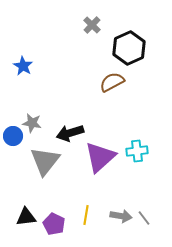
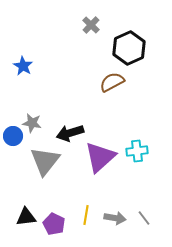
gray cross: moved 1 px left
gray arrow: moved 6 px left, 2 px down
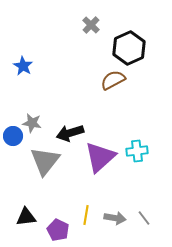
brown semicircle: moved 1 px right, 2 px up
purple pentagon: moved 4 px right, 6 px down
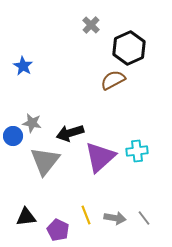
yellow line: rotated 30 degrees counterclockwise
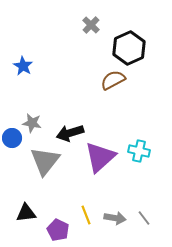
blue circle: moved 1 px left, 2 px down
cyan cross: moved 2 px right; rotated 20 degrees clockwise
black triangle: moved 4 px up
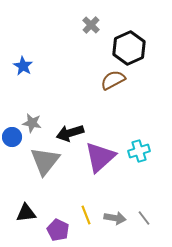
blue circle: moved 1 px up
cyan cross: rotated 30 degrees counterclockwise
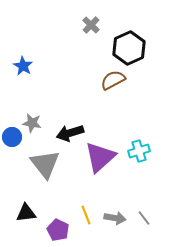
gray triangle: moved 3 px down; rotated 16 degrees counterclockwise
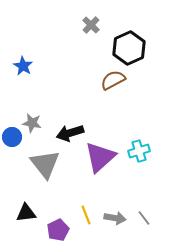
purple pentagon: rotated 20 degrees clockwise
